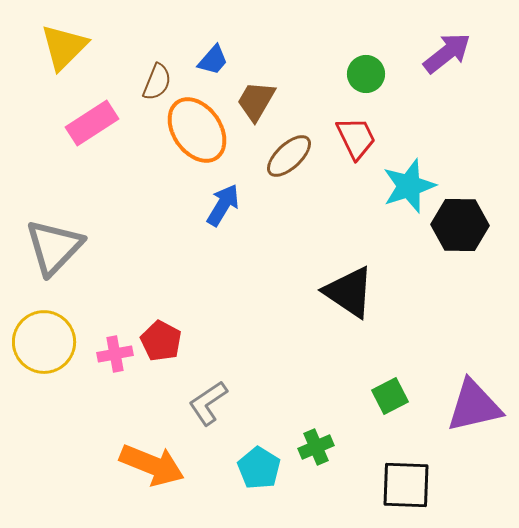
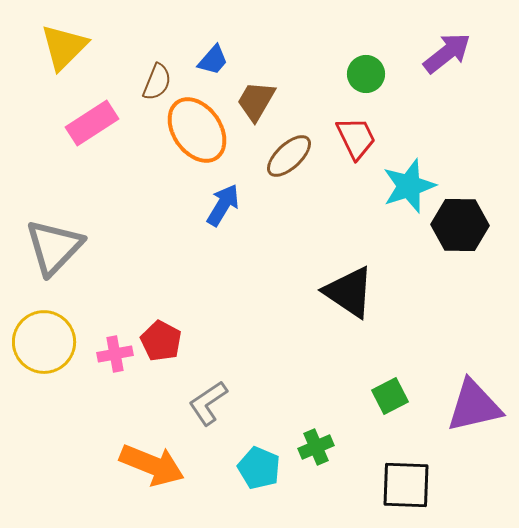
cyan pentagon: rotated 9 degrees counterclockwise
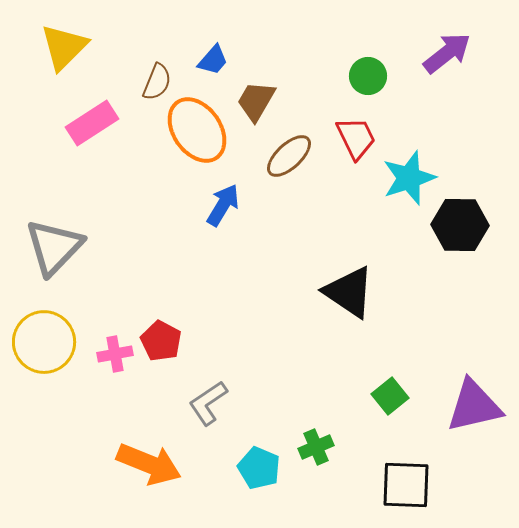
green circle: moved 2 px right, 2 px down
cyan star: moved 8 px up
green square: rotated 12 degrees counterclockwise
orange arrow: moved 3 px left, 1 px up
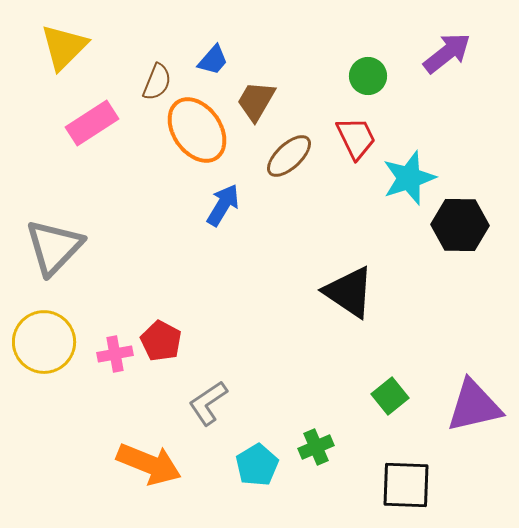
cyan pentagon: moved 2 px left, 3 px up; rotated 18 degrees clockwise
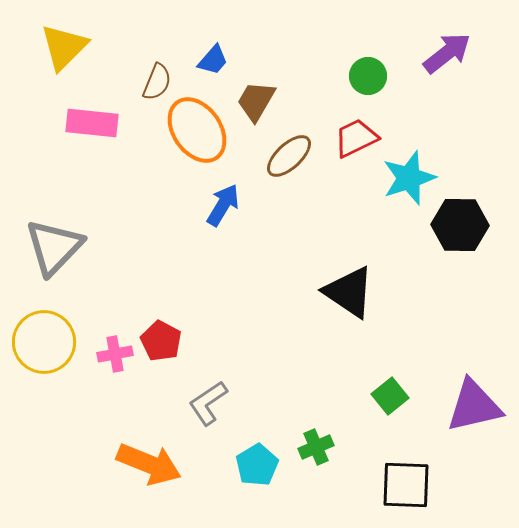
pink rectangle: rotated 39 degrees clockwise
red trapezoid: rotated 90 degrees counterclockwise
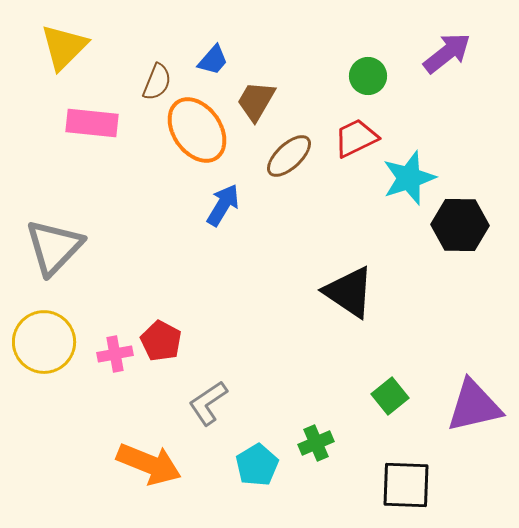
green cross: moved 4 px up
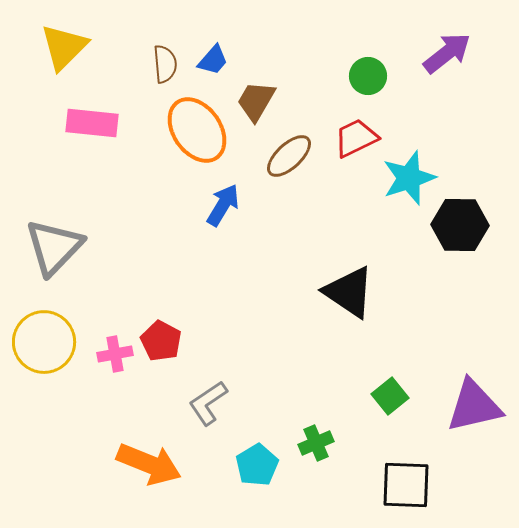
brown semicircle: moved 8 px right, 18 px up; rotated 27 degrees counterclockwise
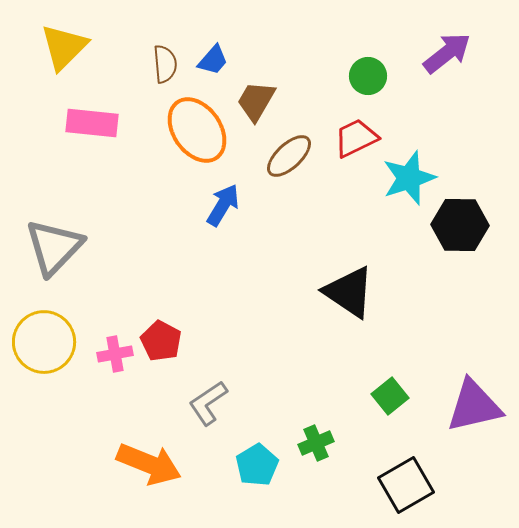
black square: rotated 32 degrees counterclockwise
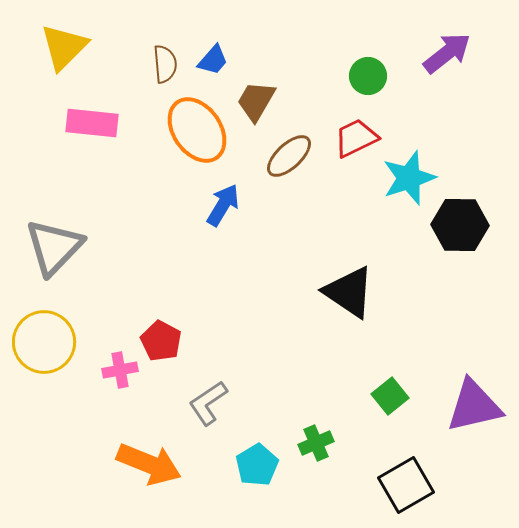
pink cross: moved 5 px right, 16 px down
